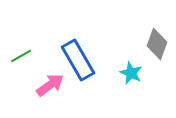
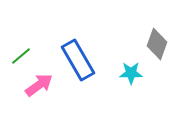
green line: rotated 10 degrees counterclockwise
cyan star: rotated 25 degrees counterclockwise
pink arrow: moved 11 px left
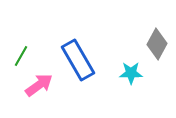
gray diamond: rotated 8 degrees clockwise
green line: rotated 20 degrees counterclockwise
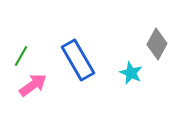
cyan star: rotated 25 degrees clockwise
pink arrow: moved 6 px left
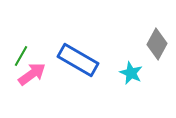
blue rectangle: rotated 30 degrees counterclockwise
pink arrow: moved 1 px left, 11 px up
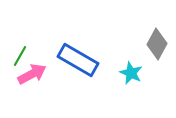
green line: moved 1 px left
pink arrow: rotated 8 degrees clockwise
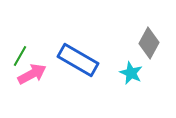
gray diamond: moved 8 px left, 1 px up
